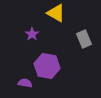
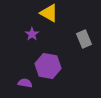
yellow triangle: moved 7 px left
purple hexagon: moved 1 px right
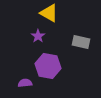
purple star: moved 6 px right, 2 px down
gray rectangle: moved 3 px left, 3 px down; rotated 54 degrees counterclockwise
purple semicircle: rotated 16 degrees counterclockwise
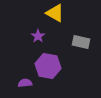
yellow triangle: moved 6 px right
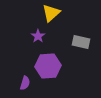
yellow triangle: moved 4 px left; rotated 48 degrees clockwise
purple hexagon: rotated 15 degrees counterclockwise
purple semicircle: rotated 112 degrees clockwise
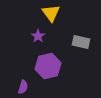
yellow triangle: rotated 24 degrees counterclockwise
purple hexagon: rotated 10 degrees counterclockwise
purple semicircle: moved 2 px left, 4 px down
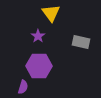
purple hexagon: moved 9 px left; rotated 15 degrees clockwise
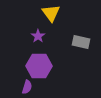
purple semicircle: moved 4 px right
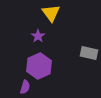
gray rectangle: moved 8 px right, 11 px down
purple hexagon: rotated 25 degrees counterclockwise
purple semicircle: moved 2 px left
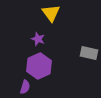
purple star: moved 3 px down; rotated 16 degrees counterclockwise
